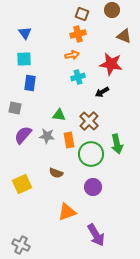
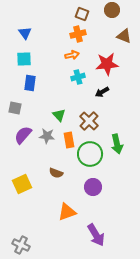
red star: moved 4 px left; rotated 15 degrees counterclockwise
green triangle: rotated 40 degrees clockwise
green circle: moved 1 px left
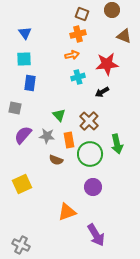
brown semicircle: moved 13 px up
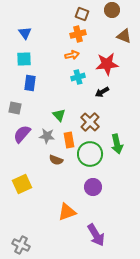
brown cross: moved 1 px right, 1 px down
purple semicircle: moved 1 px left, 1 px up
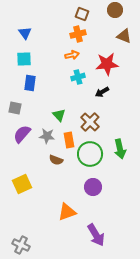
brown circle: moved 3 px right
green arrow: moved 3 px right, 5 px down
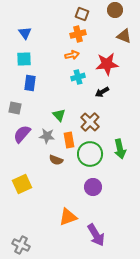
orange triangle: moved 1 px right, 5 px down
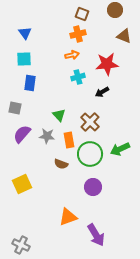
green arrow: rotated 78 degrees clockwise
brown semicircle: moved 5 px right, 4 px down
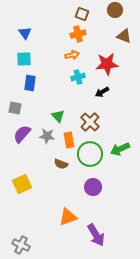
green triangle: moved 1 px left, 1 px down
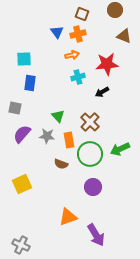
blue triangle: moved 32 px right, 1 px up
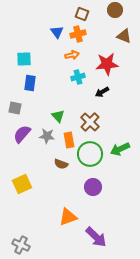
purple arrow: moved 2 px down; rotated 15 degrees counterclockwise
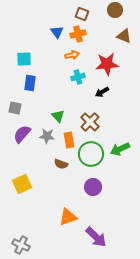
green circle: moved 1 px right
